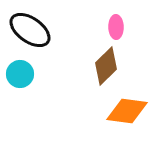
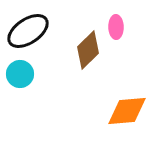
black ellipse: moved 2 px left, 1 px down; rotated 69 degrees counterclockwise
brown diamond: moved 18 px left, 16 px up
orange diamond: rotated 12 degrees counterclockwise
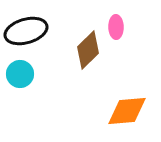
black ellipse: moved 2 px left; rotated 18 degrees clockwise
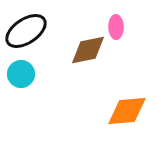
black ellipse: rotated 18 degrees counterclockwise
brown diamond: rotated 33 degrees clockwise
cyan circle: moved 1 px right
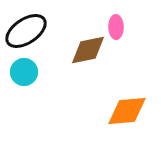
cyan circle: moved 3 px right, 2 px up
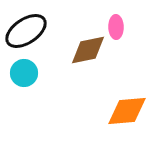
cyan circle: moved 1 px down
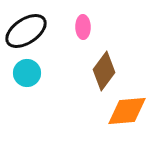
pink ellipse: moved 33 px left
brown diamond: moved 16 px right, 21 px down; rotated 42 degrees counterclockwise
cyan circle: moved 3 px right
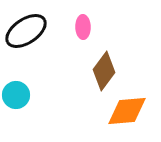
cyan circle: moved 11 px left, 22 px down
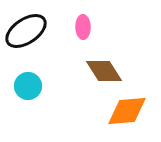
brown diamond: rotated 69 degrees counterclockwise
cyan circle: moved 12 px right, 9 px up
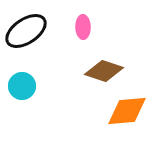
brown diamond: rotated 39 degrees counterclockwise
cyan circle: moved 6 px left
